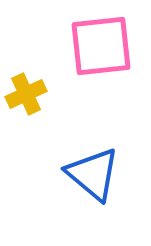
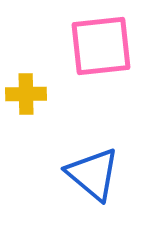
yellow cross: rotated 24 degrees clockwise
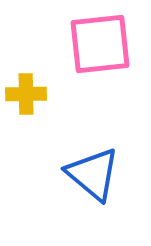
pink square: moved 1 px left, 2 px up
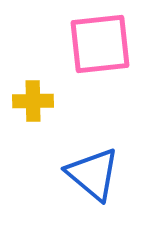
yellow cross: moved 7 px right, 7 px down
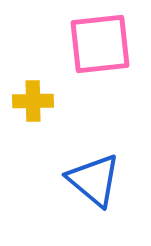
blue triangle: moved 1 px right, 6 px down
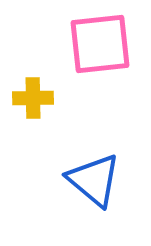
yellow cross: moved 3 px up
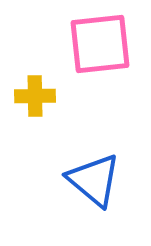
yellow cross: moved 2 px right, 2 px up
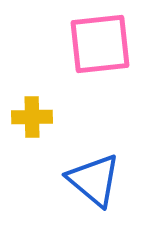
yellow cross: moved 3 px left, 21 px down
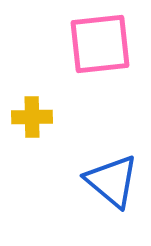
blue triangle: moved 18 px right, 1 px down
